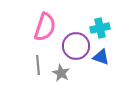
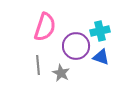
cyan cross: moved 3 px down
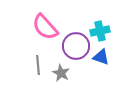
pink semicircle: rotated 120 degrees clockwise
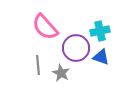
purple circle: moved 2 px down
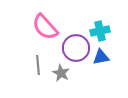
blue triangle: rotated 30 degrees counterclockwise
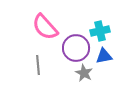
blue triangle: moved 3 px right, 1 px up
gray star: moved 23 px right
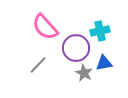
blue triangle: moved 7 px down
gray line: rotated 48 degrees clockwise
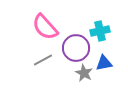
gray line: moved 5 px right, 5 px up; rotated 18 degrees clockwise
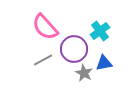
cyan cross: rotated 24 degrees counterclockwise
purple circle: moved 2 px left, 1 px down
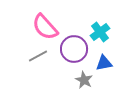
cyan cross: moved 1 px down
gray line: moved 5 px left, 4 px up
gray star: moved 7 px down
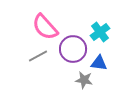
purple circle: moved 1 px left
blue triangle: moved 5 px left; rotated 18 degrees clockwise
gray star: rotated 18 degrees counterclockwise
